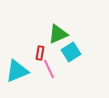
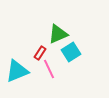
red rectangle: rotated 24 degrees clockwise
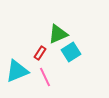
pink line: moved 4 px left, 8 px down
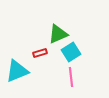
red rectangle: rotated 40 degrees clockwise
pink line: moved 26 px right; rotated 18 degrees clockwise
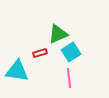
cyan triangle: rotated 30 degrees clockwise
pink line: moved 2 px left, 1 px down
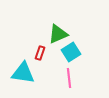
red rectangle: rotated 56 degrees counterclockwise
cyan triangle: moved 6 px right, 2 px down
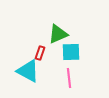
cyan square: rotated 30 degrees clockwise
cyan triangle: moved 5 px right, 2 px up; rotated 20 degrees clockwise
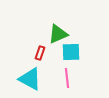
cyan triangle: moved 2 px right, 8 px down
pink line: moved 2 px left
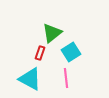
green triangle: moved 6 px left, 1 px up; rotated 15 degrees counterclockwise
cyan square: rotated 30 degrees counterclockwise
pink line: moved 1 px left
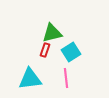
green triangle: rotated 25 degrees clockwise
red rectangle: moved 5 px right, 3 px up
cyan triangle: rotated 35 degrees counterclockwise
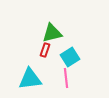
cyan square: moved 1 px left, 5 px down
